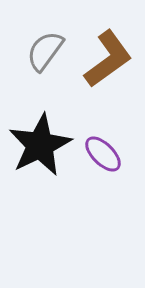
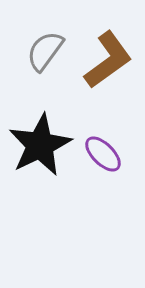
brown L-shape: moved 1 px down
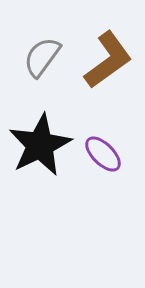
gray semicircle: moved 3 px left, 6 px down
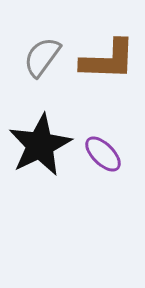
brown L-shape: rotated 38 degrees clockwise
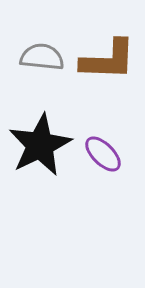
gray semicircle: rotated 60 degrees clockwise
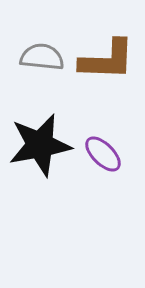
brown L-shape: moved 1 px left
black star: rotated 16 degrees clockwise
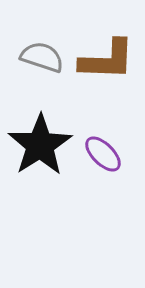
gray semicircle: rotated 12 degrees clockwise
black star: rotated 22 degrees counterclockwise
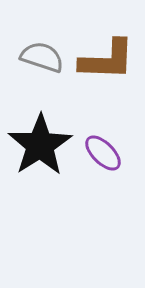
purple ellipse: moved 1 px up
